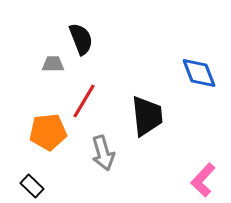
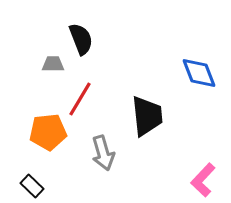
red line: moved 4 px left, 2 px up
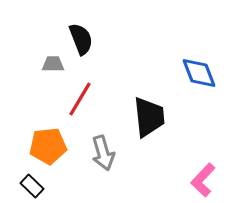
black trapezoid: moved 2 px right, 1 px down
orange pentagon: moved 14 px down
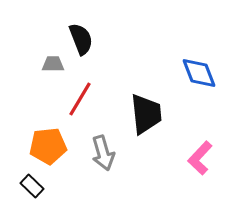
black trapezoid: moved 3 px left, 3 px up
pink L-shape: moved 3 px left, 22 px up
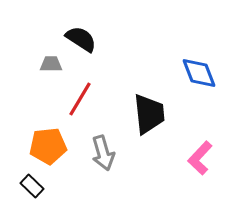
black semicircle: rotated 36 degrees counterclockwise
gray trapezoid: moved 2 px left
black trapezoid: moved 3 px right
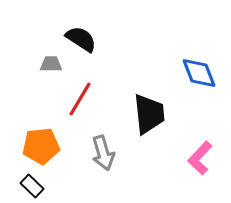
orange pentagon: moved 7 px left
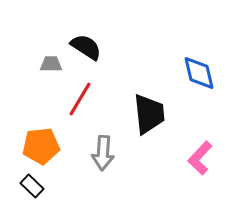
black semicircle: moved 5 px right, 8 px down
blue diamond: rotated 9 degrees clockwise
gray arrow: rotated 20 degrees clockwise
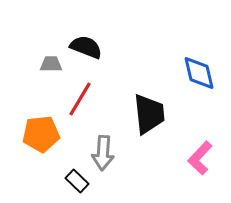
black semicircle: rotated 12 degrees counterclockwise
orange pentagon: moved 12 px up
black rectangle: moved 45 px right, 5 px up
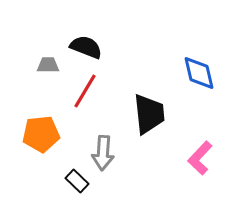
gray trapezoid: moved 3 px left, 1 px down
red line: moved 5 px right, 8 px up
